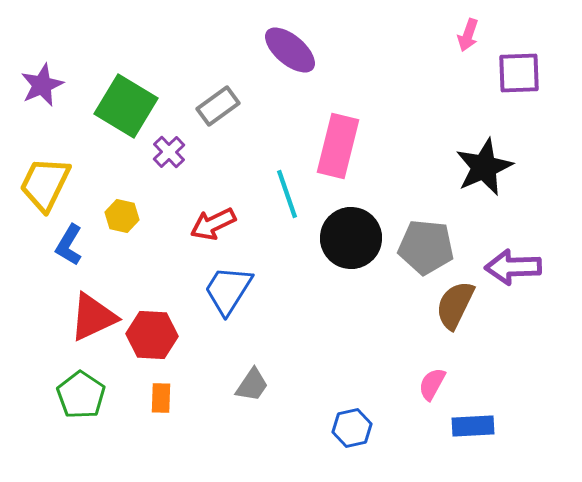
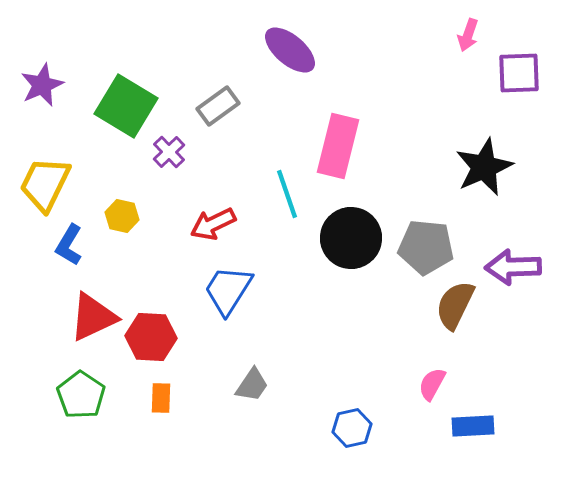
red hexagon: moved 1 px left, 2 px down
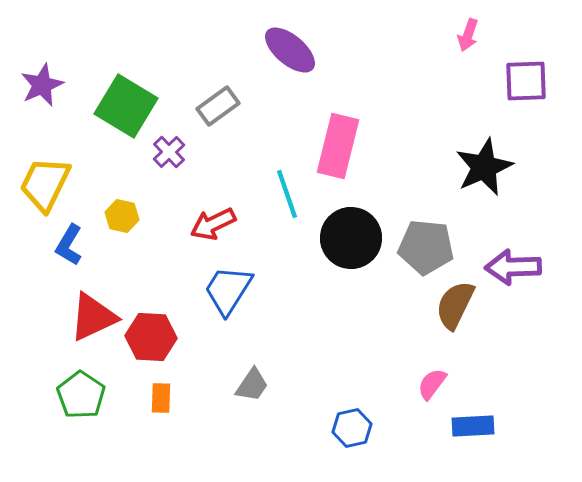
purple square: moved 7 px right, 8 px down
pink semicircle: rotated 8 degrees clockwise
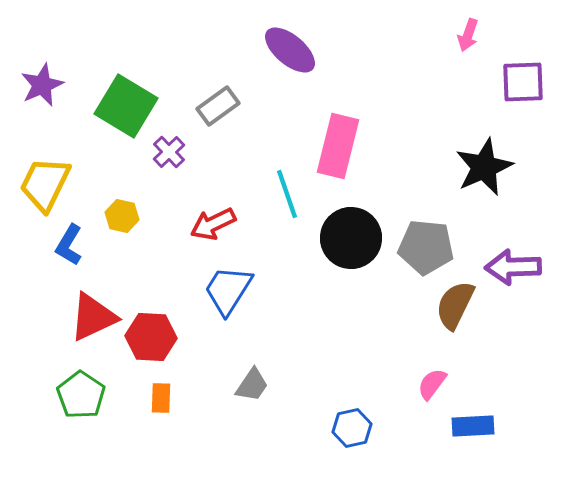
purple square: moved 3 px left, 1 px down
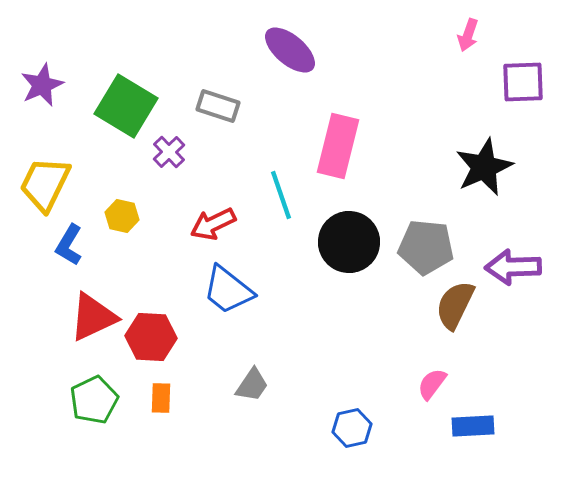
gray rectangle: rotated 54 degrees clockwise
cyan line: moved 6 px left, 1 px down
black circle: moved 2 px left, 4 px down
blue trapezoid: rotated 84 degrees counterclockwise
green pentagon: moved 13 px right, 5 px down; rotated 12 degrees clockwise
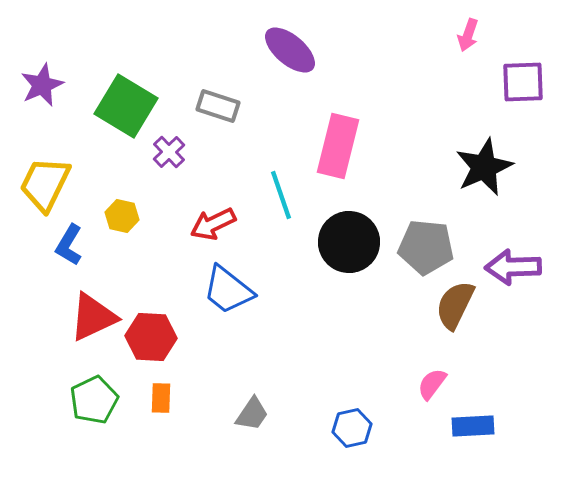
gray trapezoid: moved 29 px down
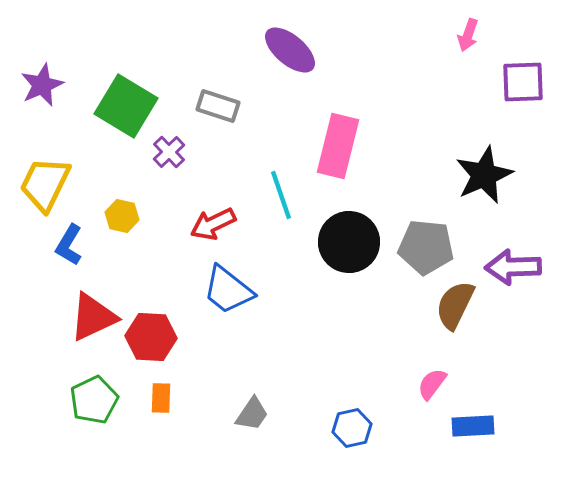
black star: moved 8 px down
